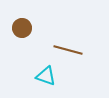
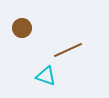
brown line: rotated 40 degrees counterclockwise
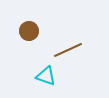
brown circle: moved 7 px right, 3 px down
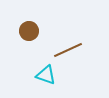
cyan triangle: moved 1 px up
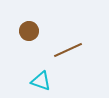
cyan triangle: moved 5 px left, 6 px down
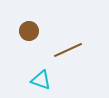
cyan triangle: moved 1 px up
